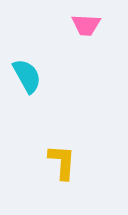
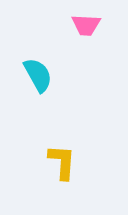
cyan semicircle: moved 11 px right, 1 px up
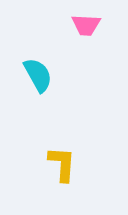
yellow L-shape: moved 2 px down
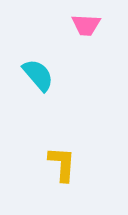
cyan semicircle: rotated 12 degrees counterclockwise
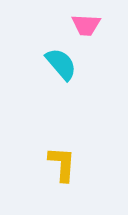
cyan semicircle: moved 23 px right, 11 px up
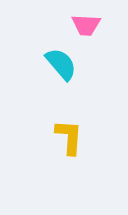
yellow L-shape: moved 7 px right, 27 px up
